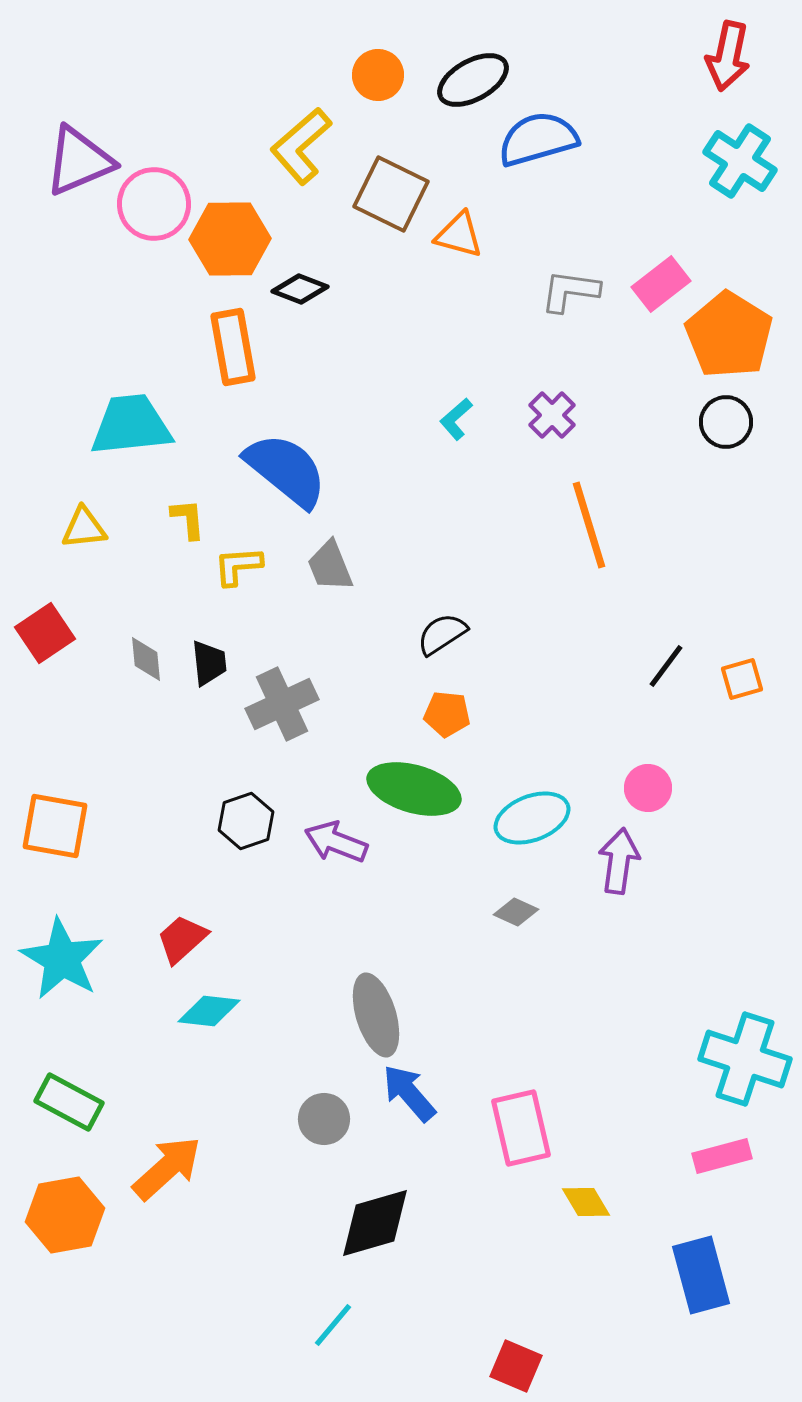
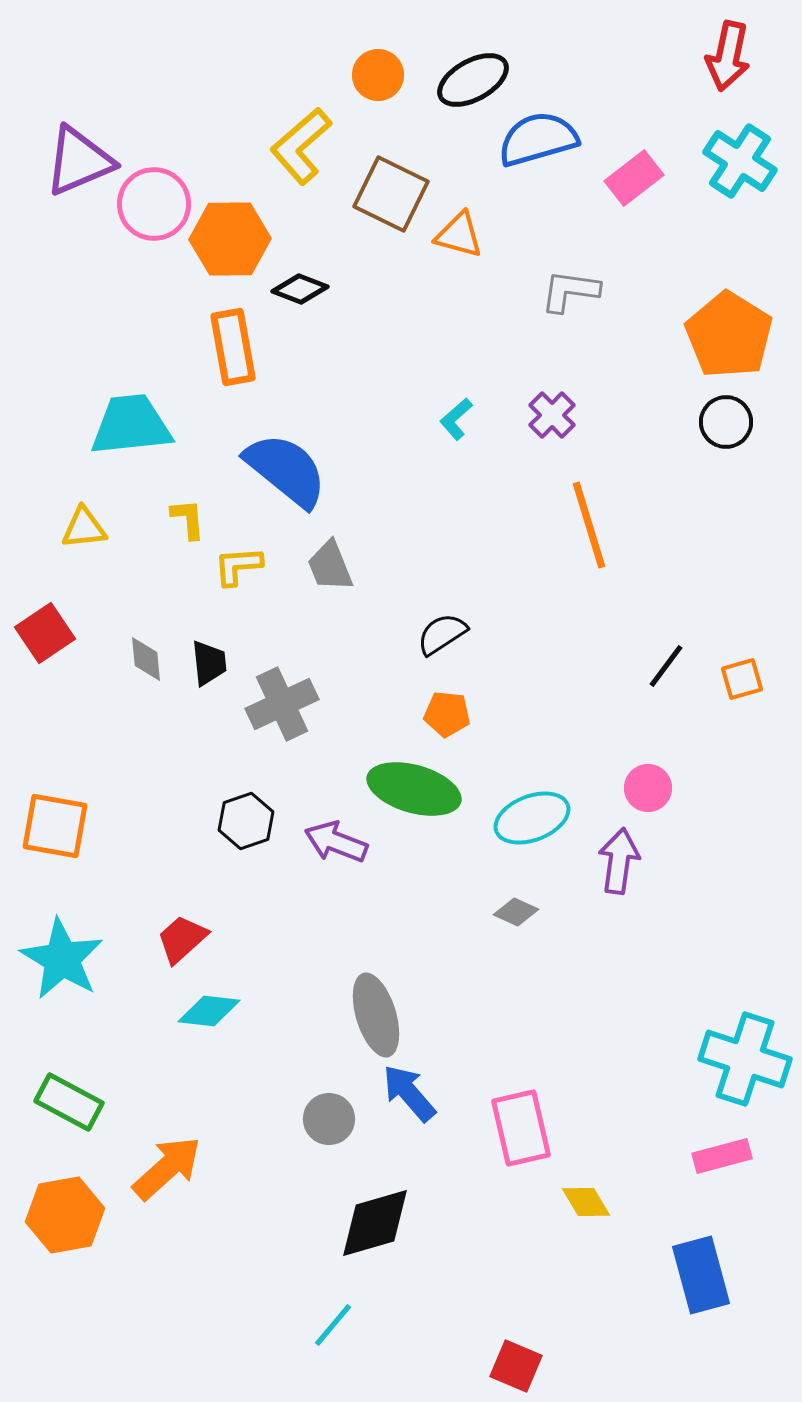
pink rectangle at (661, 284): moved 27 px left, 106 px up
gray circle at (324, 1119): moved 5 px right
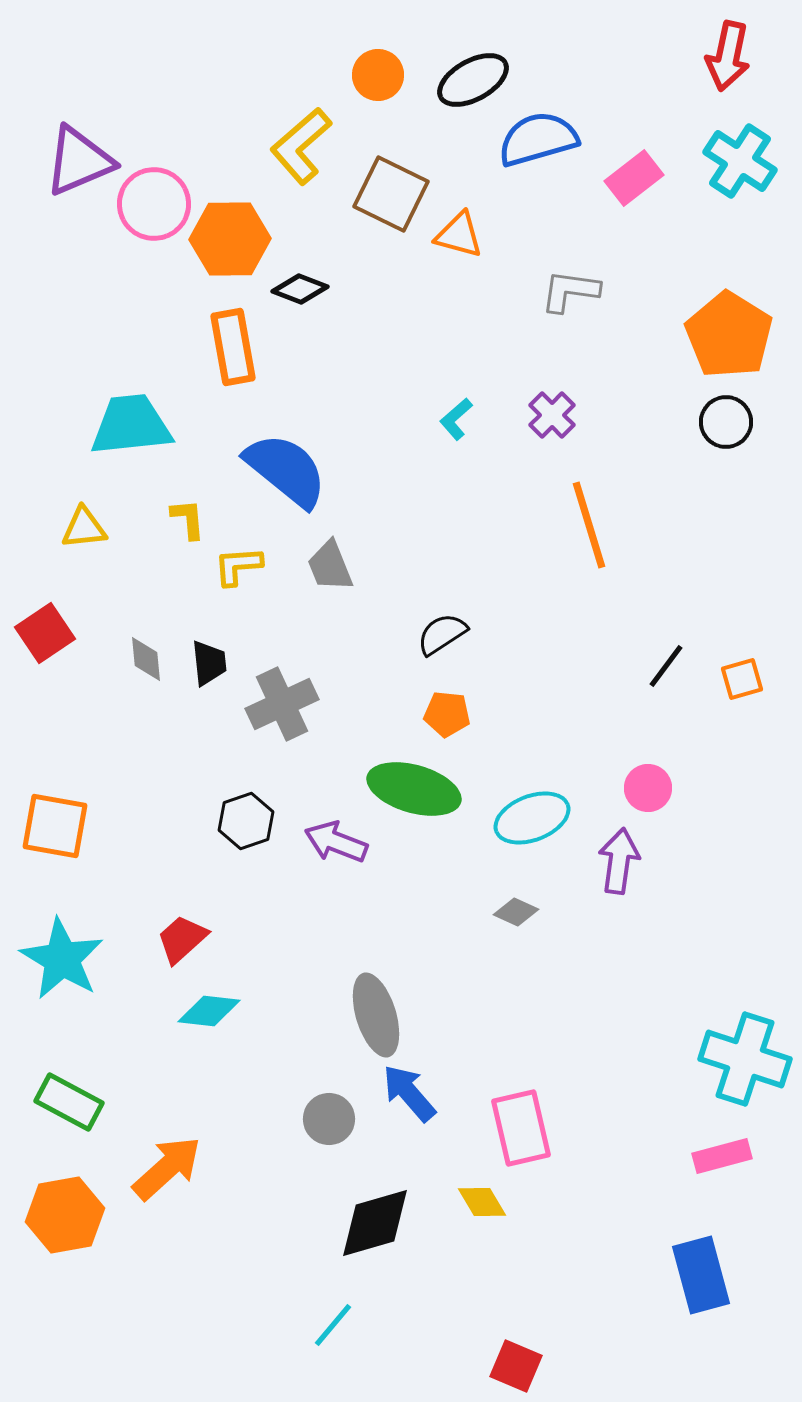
yellow diamond at (586, 1202): moved 104 px left
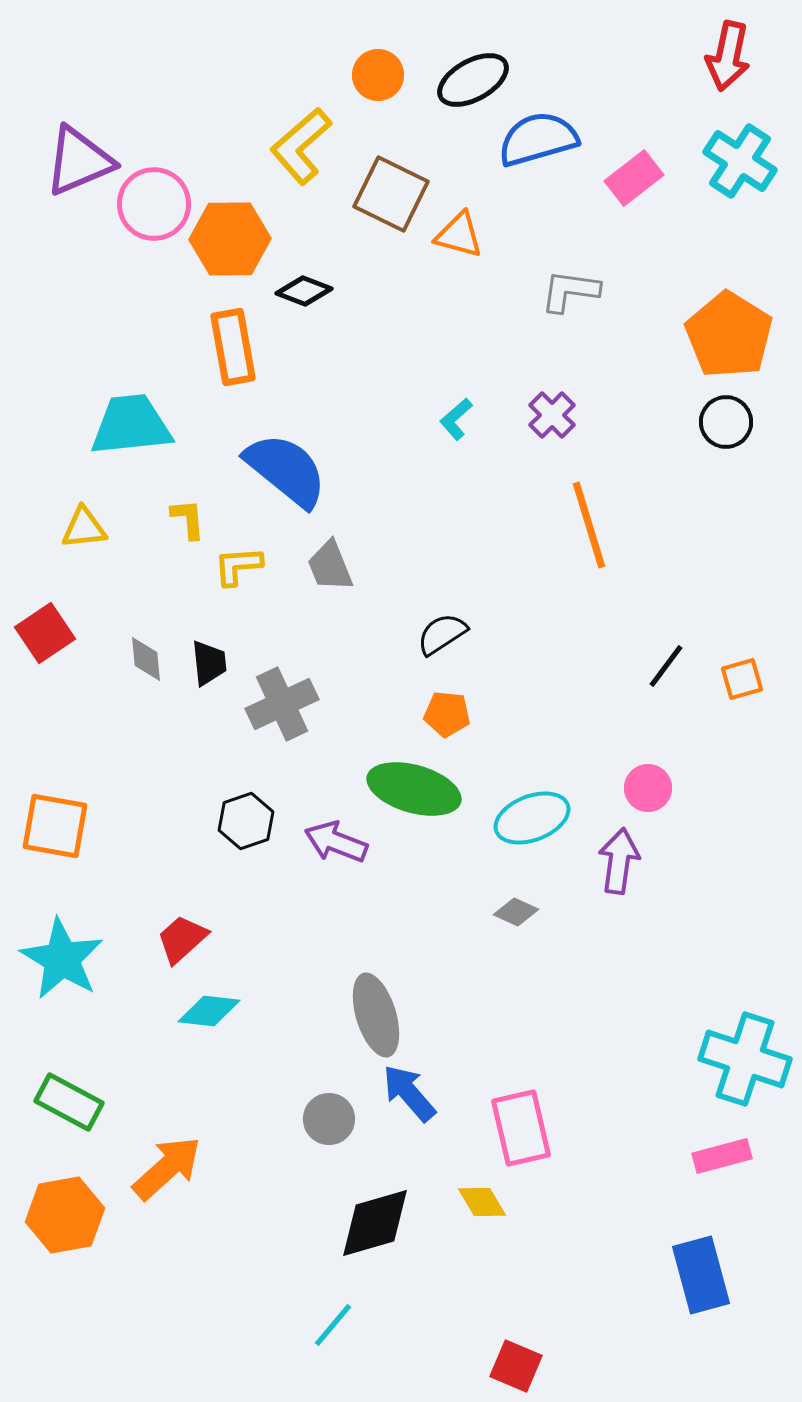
black diamond at (300, 289): moved 4 px right, 2 px down
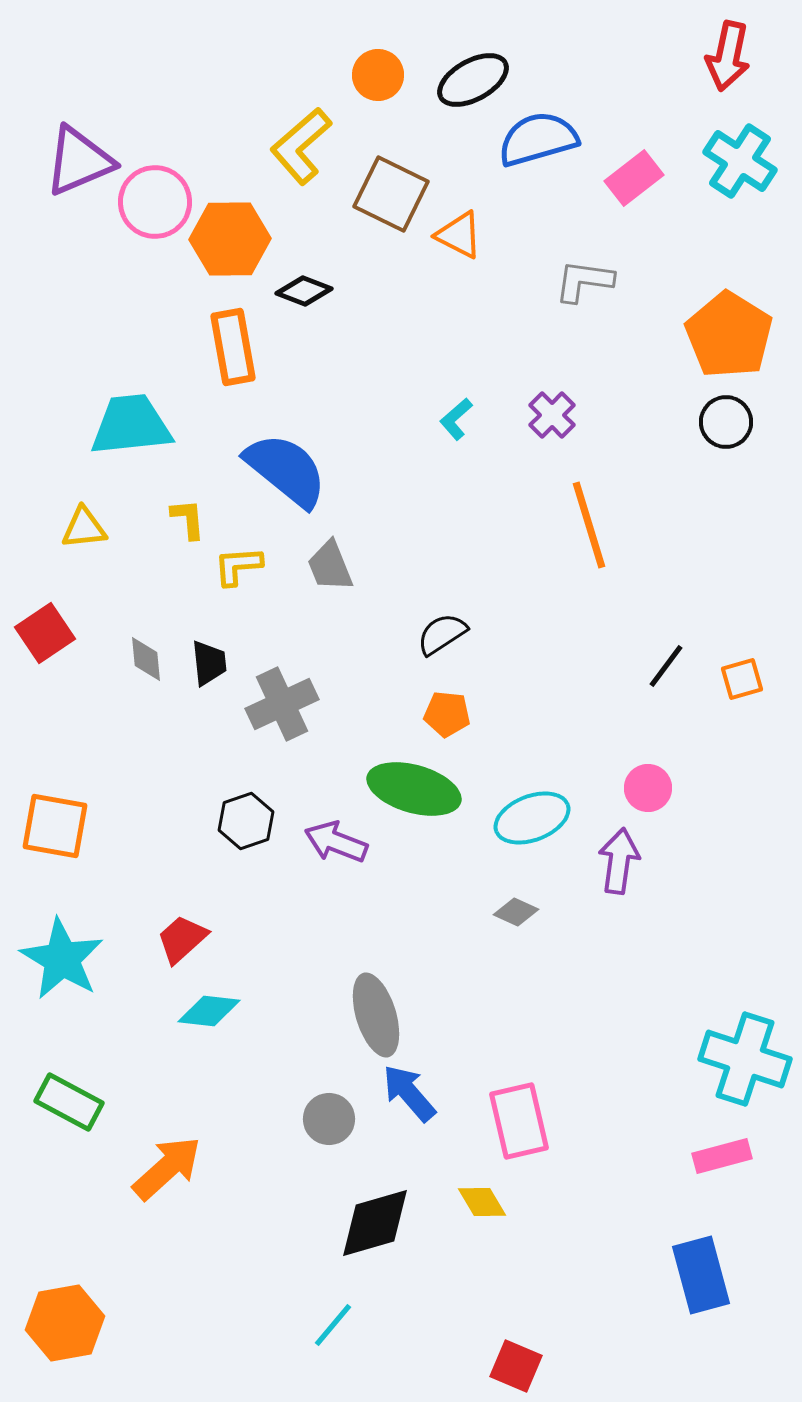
pink circle at (154, 204): moved 1 px right, 2 px up
orange triangle at (459, 235): rotated 12 degrees clockwise
gray L-shape at (570, 291): moved 14 px right, 10 px up
pink rectangle at (521, 1128): moved 2 px left, 7 px up
orange hexagon at (65, 1215): moved 108 px down
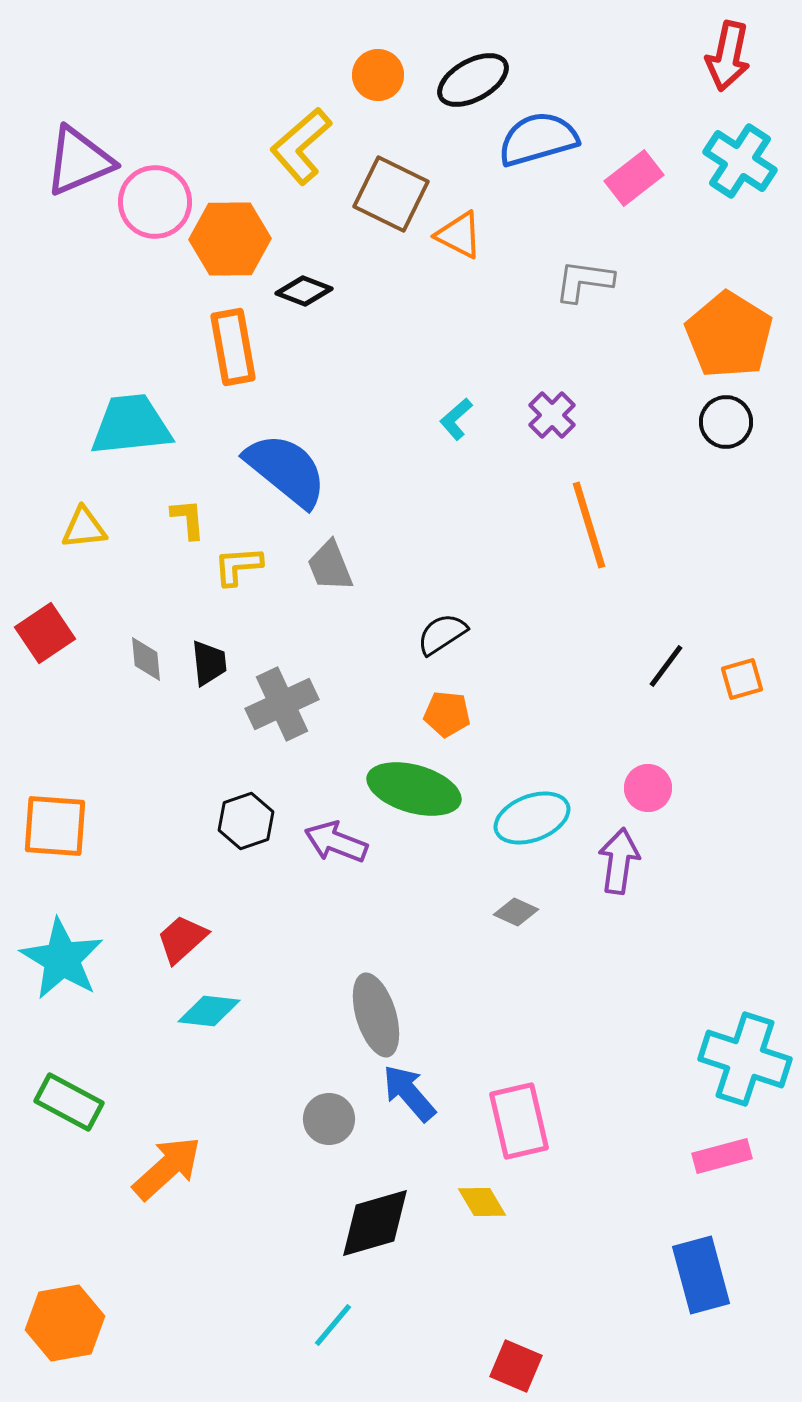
orange square at (55, 826): rotated 6 degrees counterclockwise
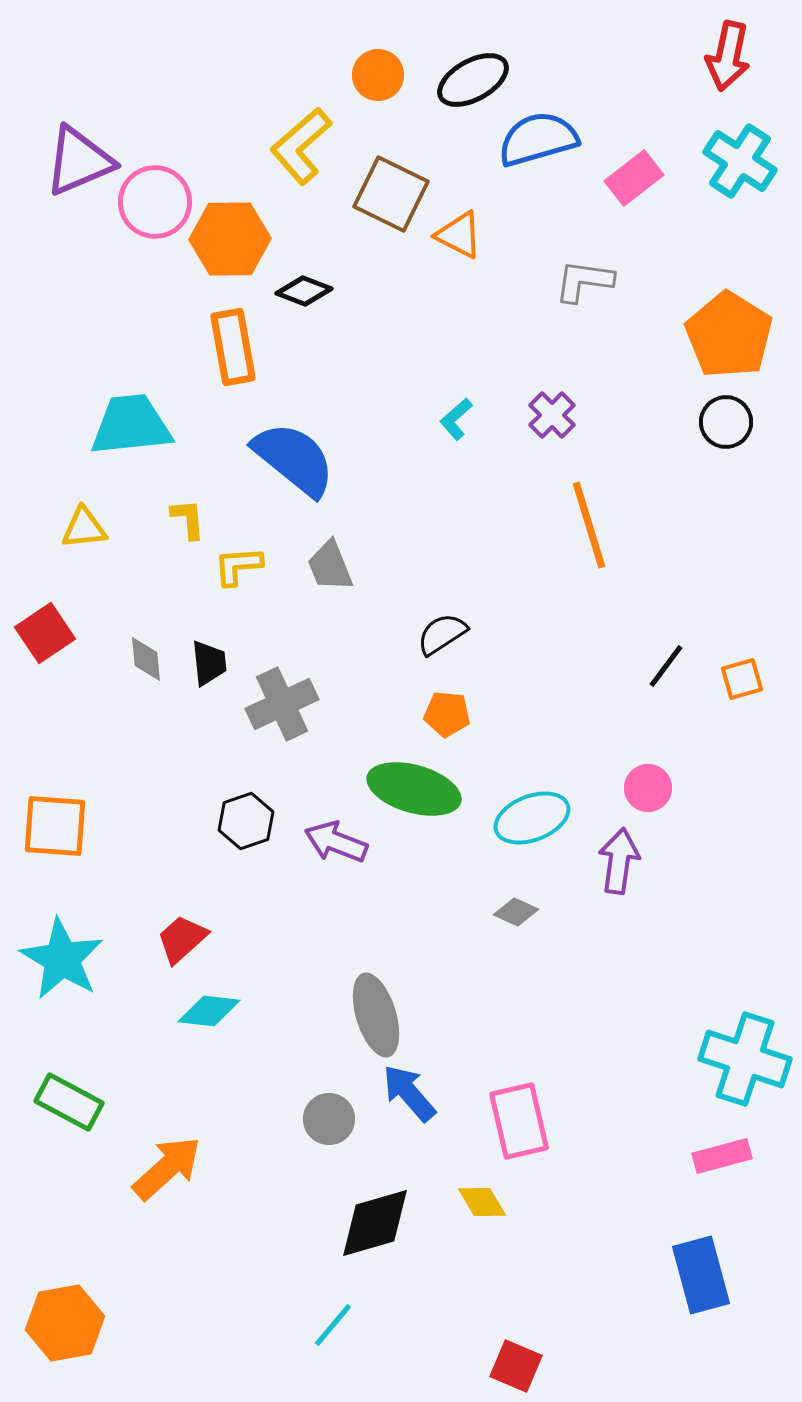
blue semicircle at (286, 470): moved 8 px right, 11 px up
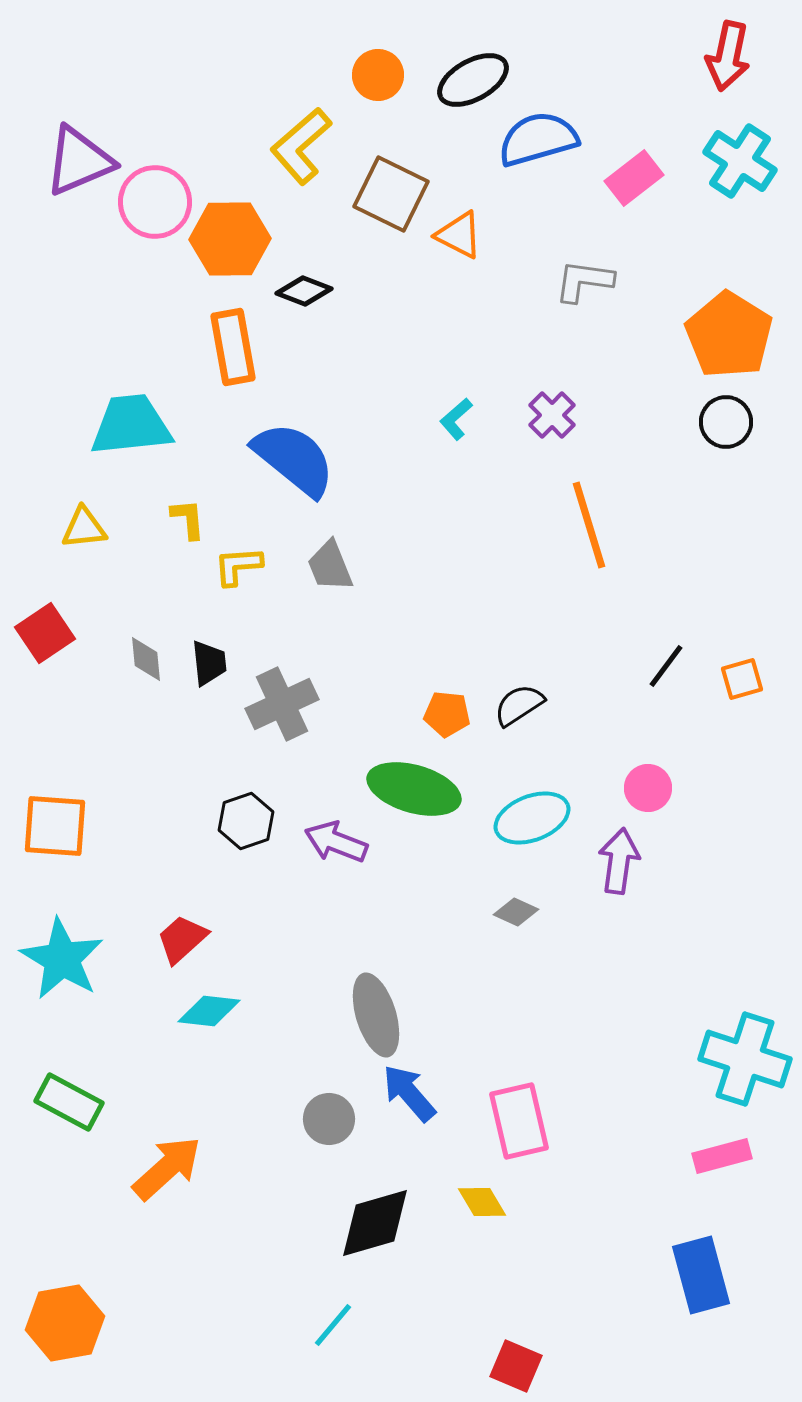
black semicircle at (442, 634): moved 77 px right, 71 px down
